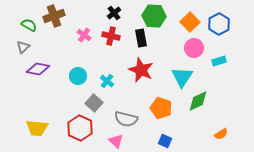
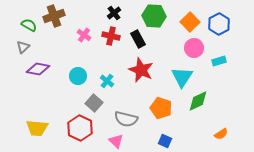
black rectangle: moved 3 px left, 1 px down; rotated 18 degrees counterclockwise
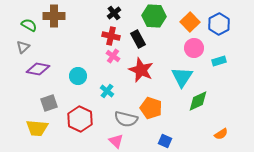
brown cross: rotated 20 degrees clockwise
pink cross: moved 29 px right, 21 px down
cyan cross: moved 10 px down
gray square: moved 45 px left; rotated 30 degrees clockwise
orange pentagon: moved 10 px left
red hexagon: moved 9 px up
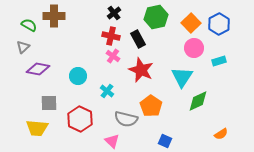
green hexagon: moved 2 px right, 1 px down; rotated 15 degrees counterclockwise
orange square: moved 1 px right, 1 px down
gray square: rotated 18 degrees clockwise
orange pentagon: moved 2 px up; rotated 15 degrees clockwise
pink triangle: moved 4 px left
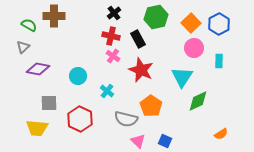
cyan rectangle: rotated 72 degrees counterclockwise
pink triangle: moved 26 px right
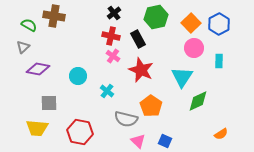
brown cross: rotated 10 degrees clockwise
red hexagon: moved 13 px down; rotated 15 degrees counterclockwise
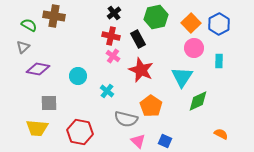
orange semicircle: rotated 120 degrees counterclockwise
